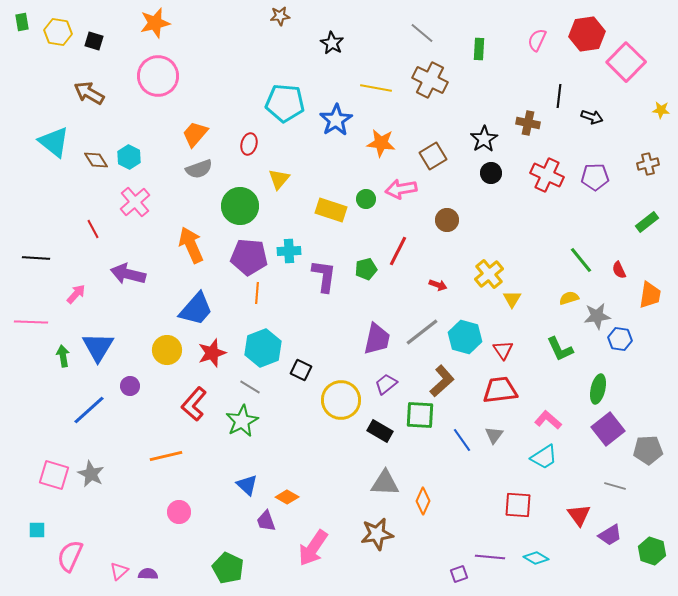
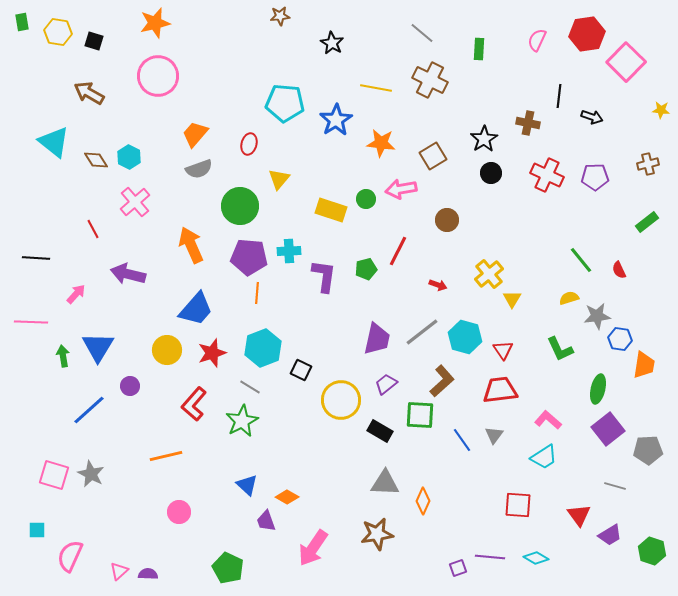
orange trapezoid at (650, 295): moved 6 px left, 70 px down
purple square at (459, 574): moved 1 px left, 6 px up
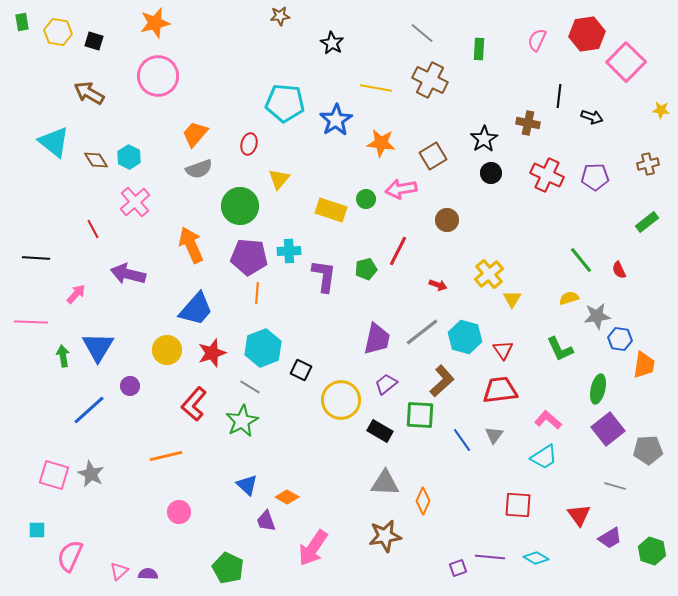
brown star at (377, 534): moved 8 px right, 2 px down
purple trapezoid at (610, 535): moved 3 px down
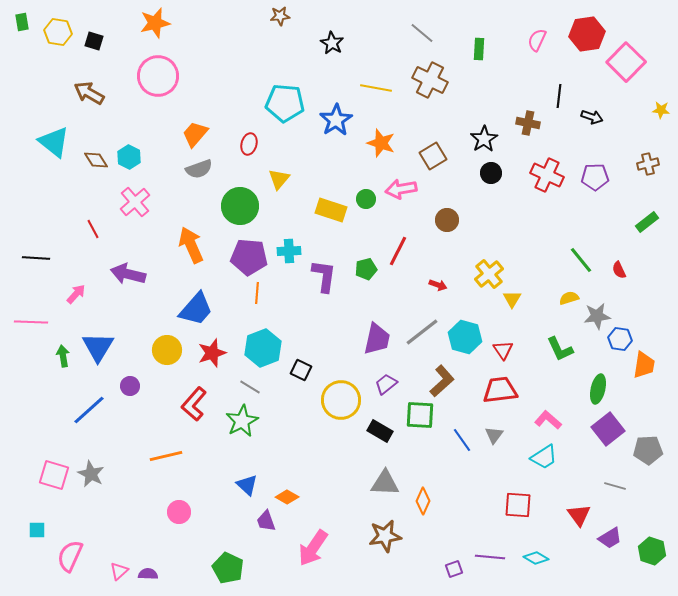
orange star at (381, 143): rotated 12 degrees clockwise
purple square at (458, 568): moved 4 px left, 1 px down
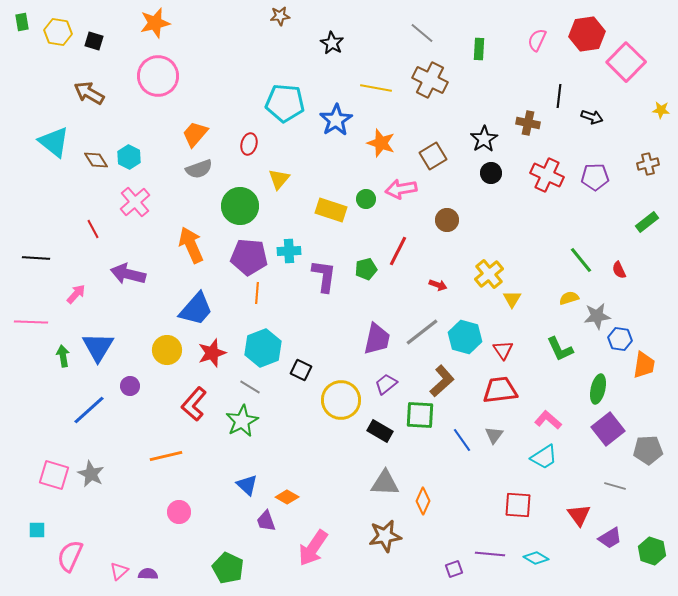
purple line at (490, 557): moved 3 px up
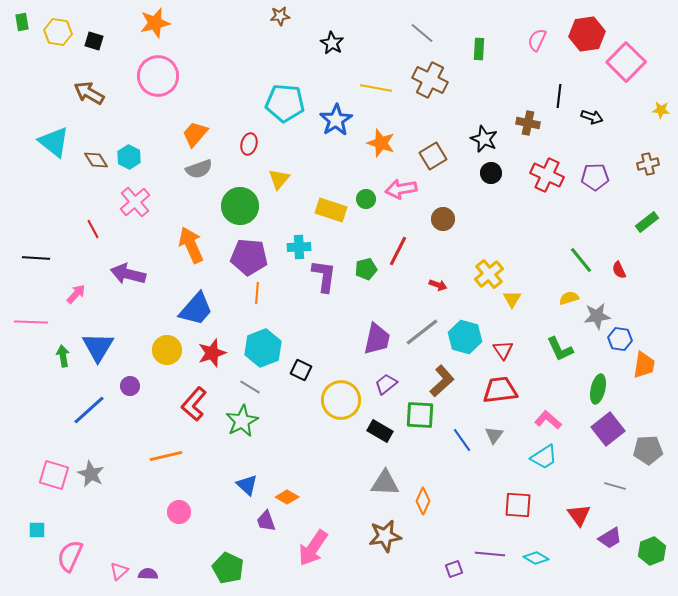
black star at (484, 139): rotated 16 degrees counterclockwise
brown circle at (447, 220): moved 4 px left, 1 px up
cyan cross at (289, 251): moved 10 px right, 4 px up
green hexagon at (652, 551): rotated 20 degrees clockwise
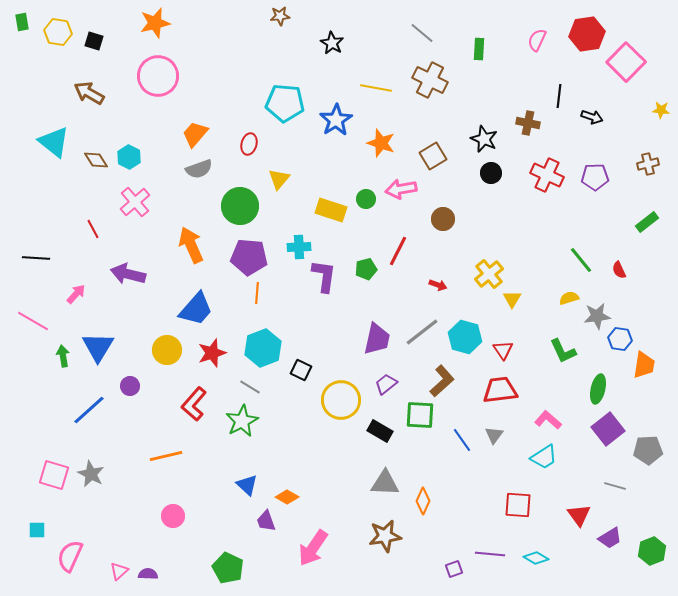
pink line at (31, 322): moved 2 px right, 1 px up; rotated 28 degrees clockwise
green L-shape at (560, 349): moved 3 px right, 2 px down
pink circle at (179, 512): moved 6 px left, 4 px down
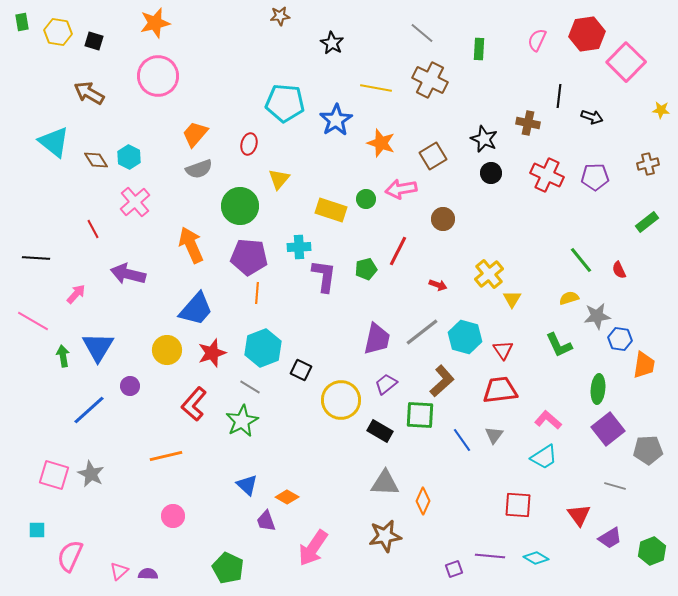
green L-shape at (563, 351): moved 4 px left, 6 px up
green ellipse at (598, 389): rotated 8 degrees counterclockwise
purple line at (490, 554): moved 2 px down
